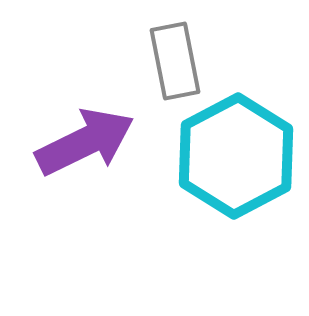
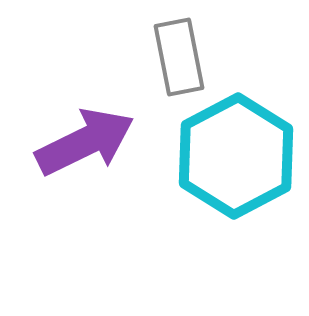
gray rectangle: moved 4 px right, 4 px up
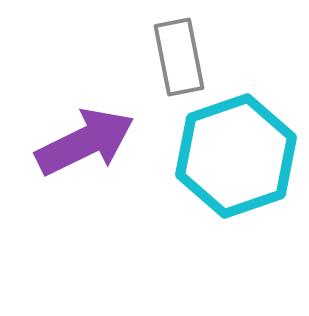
cyan hexagon: rotated 9 degrees clockwise
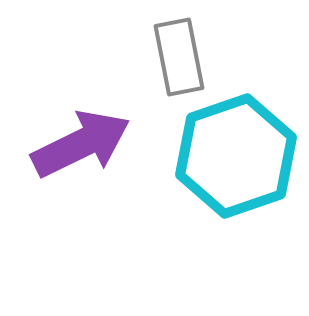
purple arrow: moved 4 px left, 2 px down
